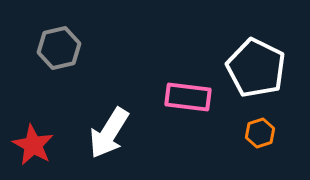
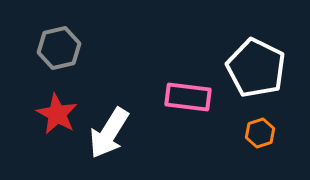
red star: moved 24 px right, 31 px up
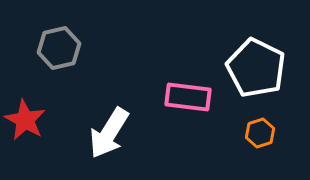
red star: moved 32 px left, 6 px down
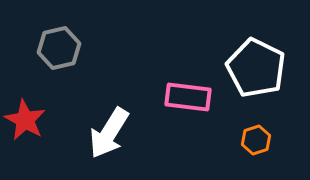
orange hexagon: moved 4 px left, 7 px down
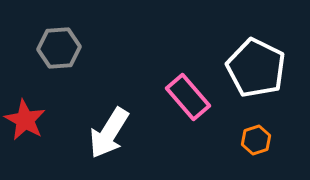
gray hexagon: rotated 9 degrees clockwise
pink rectangle: rotated 42 degrees clockwise
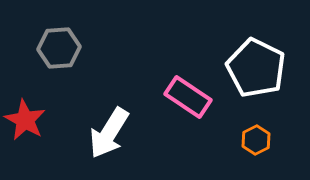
pink rectangle: rotated 15 degrees counterclockwise
orange hexagon: rotated 8 degrees counterclockwise
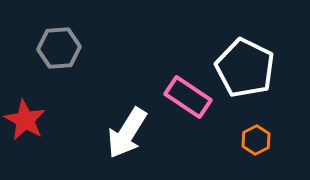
white pentagon: moved 11 px left
white arrow: moved 18 px right
